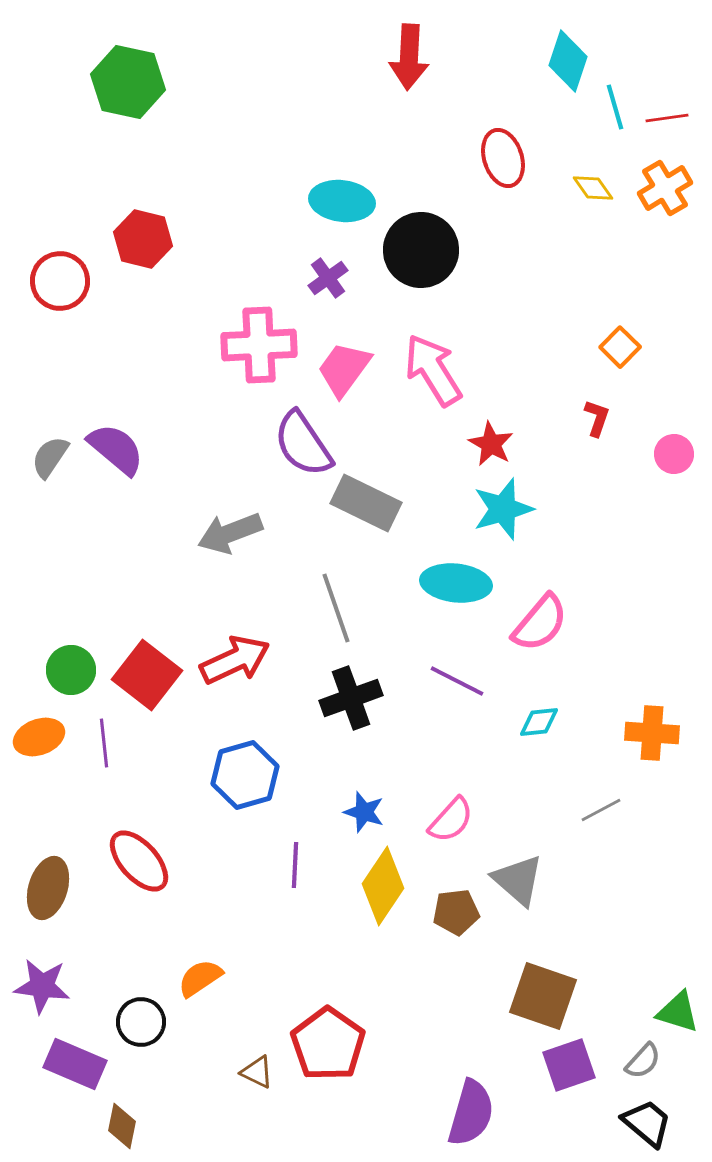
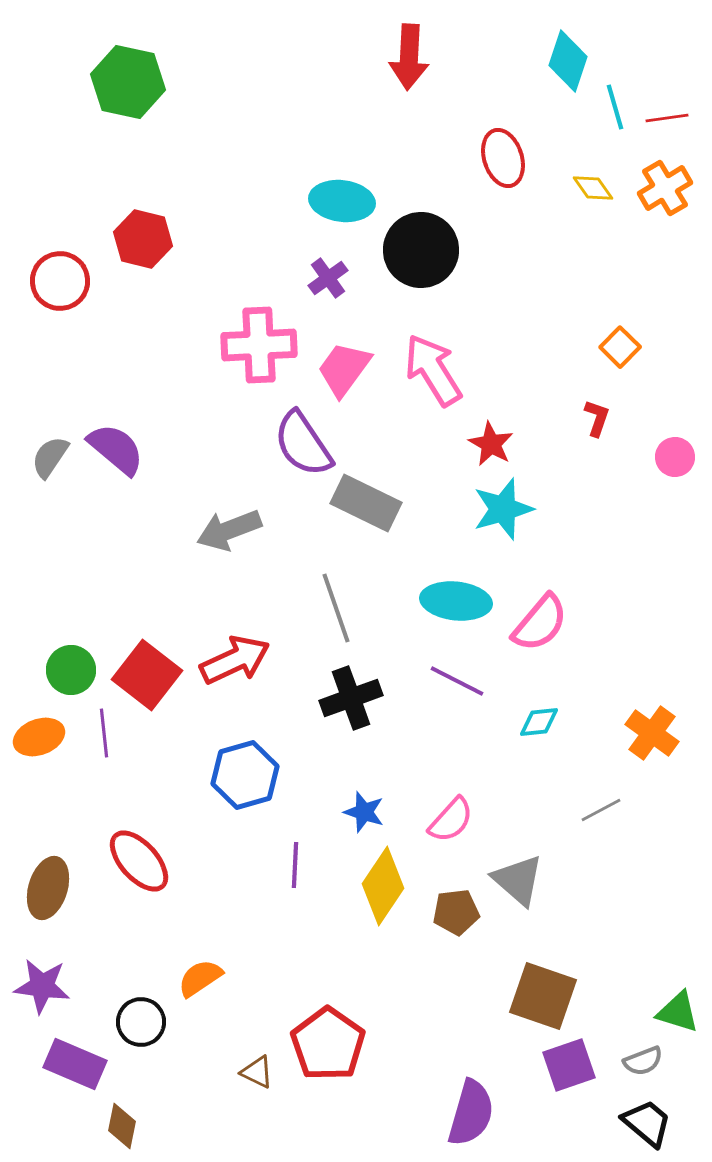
pink circle at (674, 454): moved 1 px right, 3 px down
gray arrow at (230, 533): moved 1 px left, 3 px up
cyan ellipse at (456, 583): moved 18 px down
orange cross at (652, 733): rotated 32 degrees clockwise
purple line at (104, 743): moved 10 px up
gray semicircle at (643, 1061): rotated 27 degrees clockwise
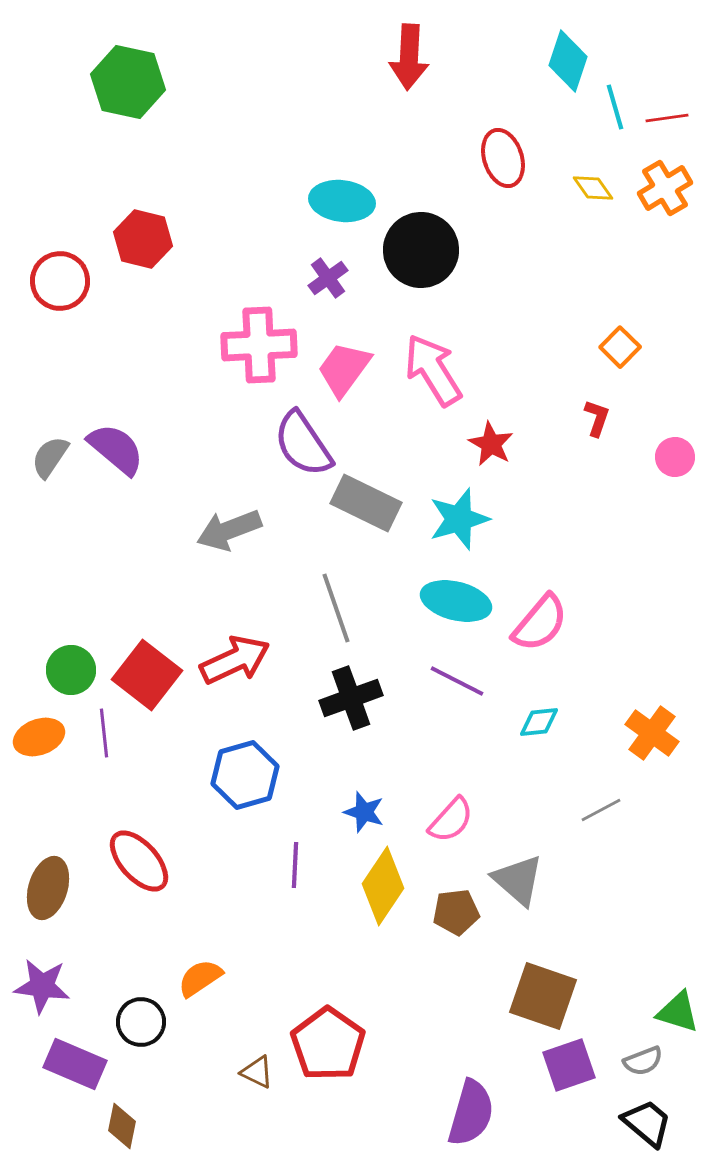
cyan star at (503, 509): moved 44 px left, 10 px down
cyan ellipse at (456, 601): rotated 8 degrees clockwise
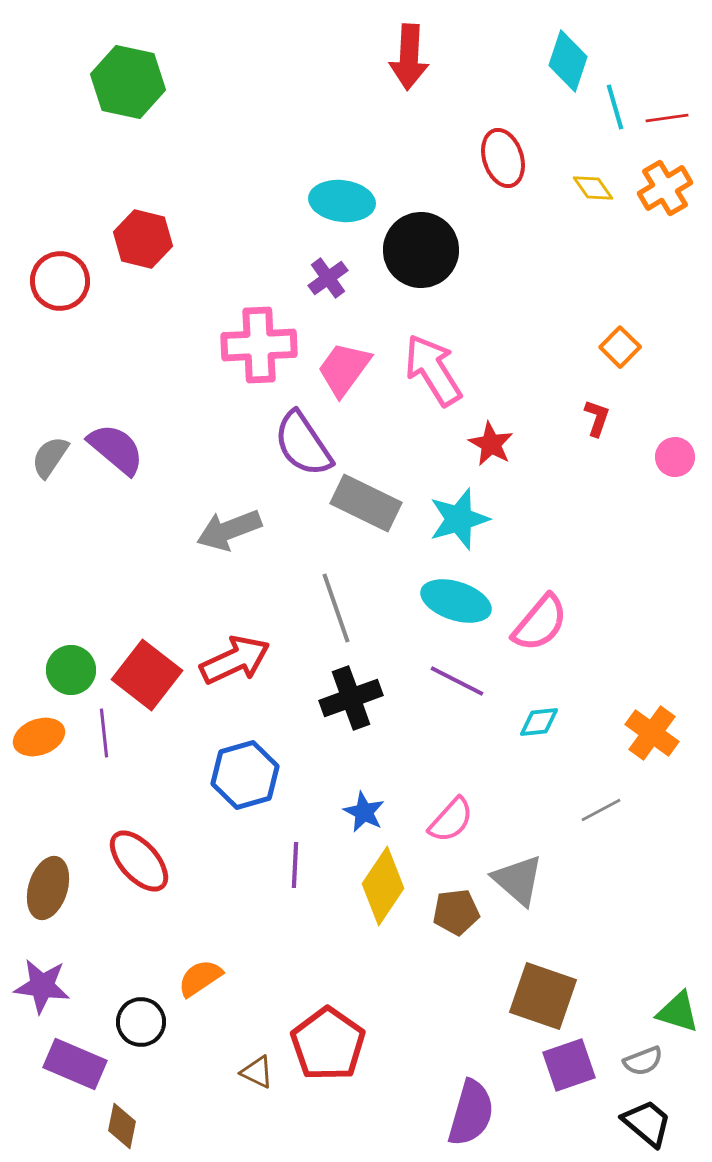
cyan ellipse at (456, 601): rotated 4 degrees clockwise
blue star at (364, 812): rotated 9 degrees clockwise
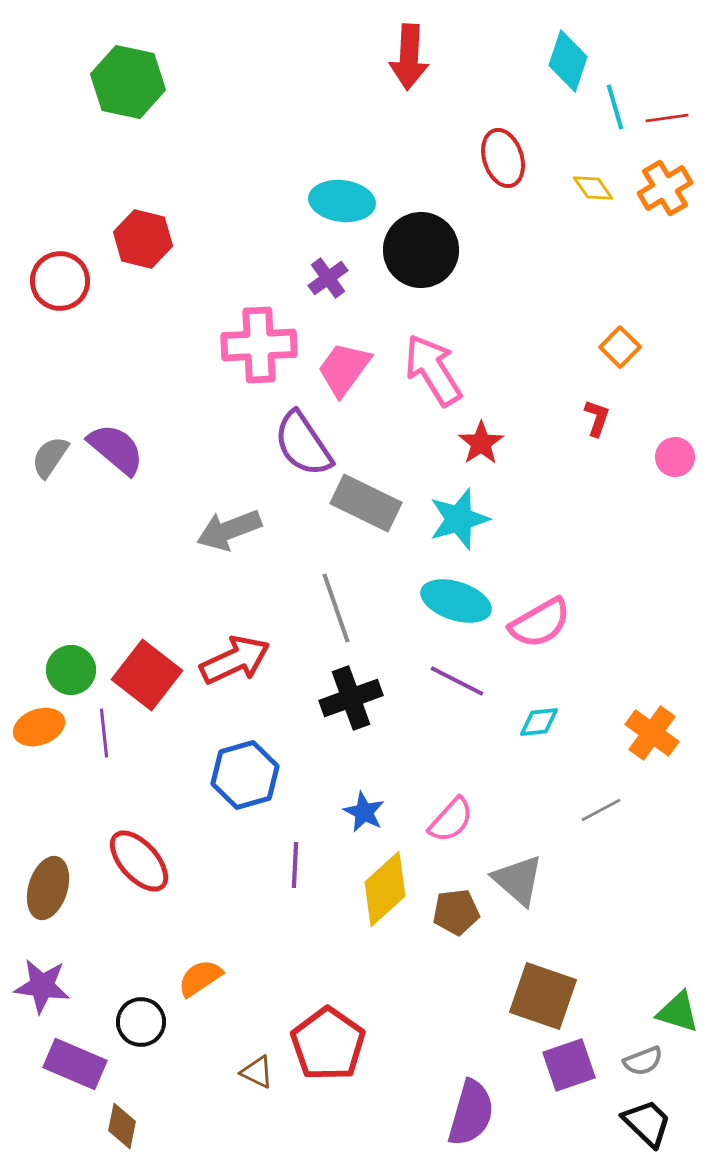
red star at (491, 444): moved 10 px left, 1 px up; rotated 9 degrees clockwise
pink semicircle at (540, 623): rotated 20 degrees clockwise
orange ellipse at (39, 737): moved 10 px up
yellow diamond at (383, 886): moved 2 px right, 3 px down; rotated 14 degrees clockwise
black trapezoid at (647, 1123): rotated 4 degrees clockwise
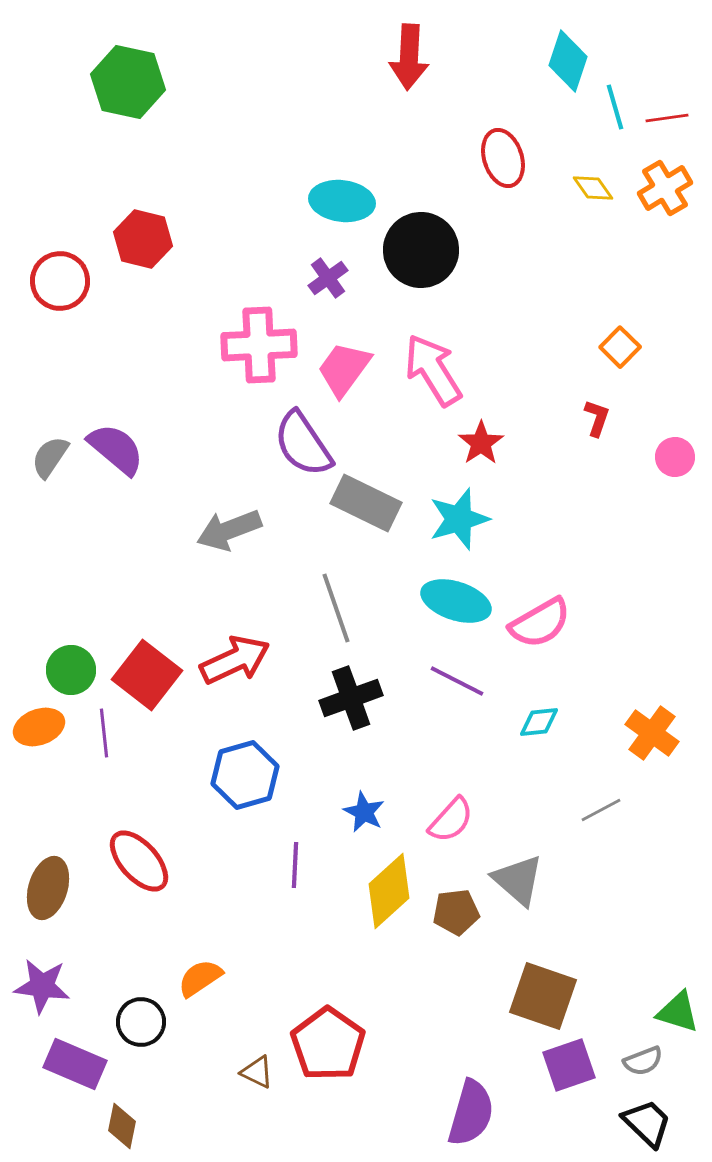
yellow diamond at (385, 889): moved 4 px right, 2 px down
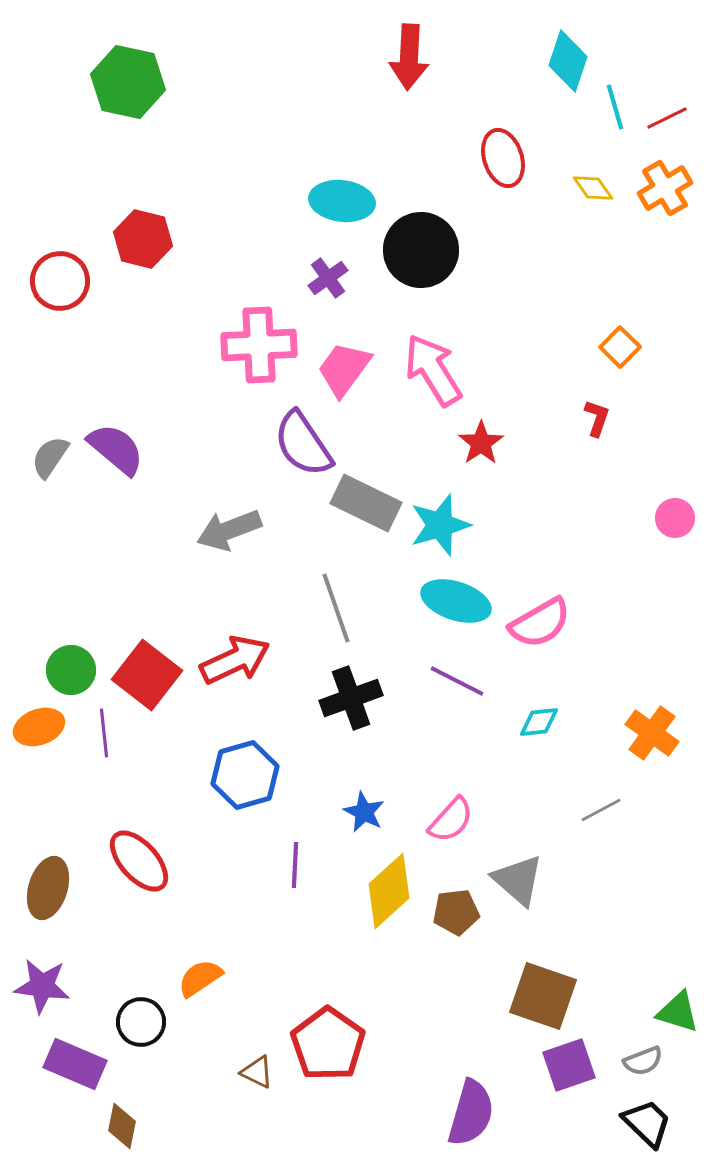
red line at (667, 118): rotated 18 degrees counterclockwise
pink circle at (675, 457): moved 61 px down
cyan star at (459, 519): moved 19 px left, 6 px down
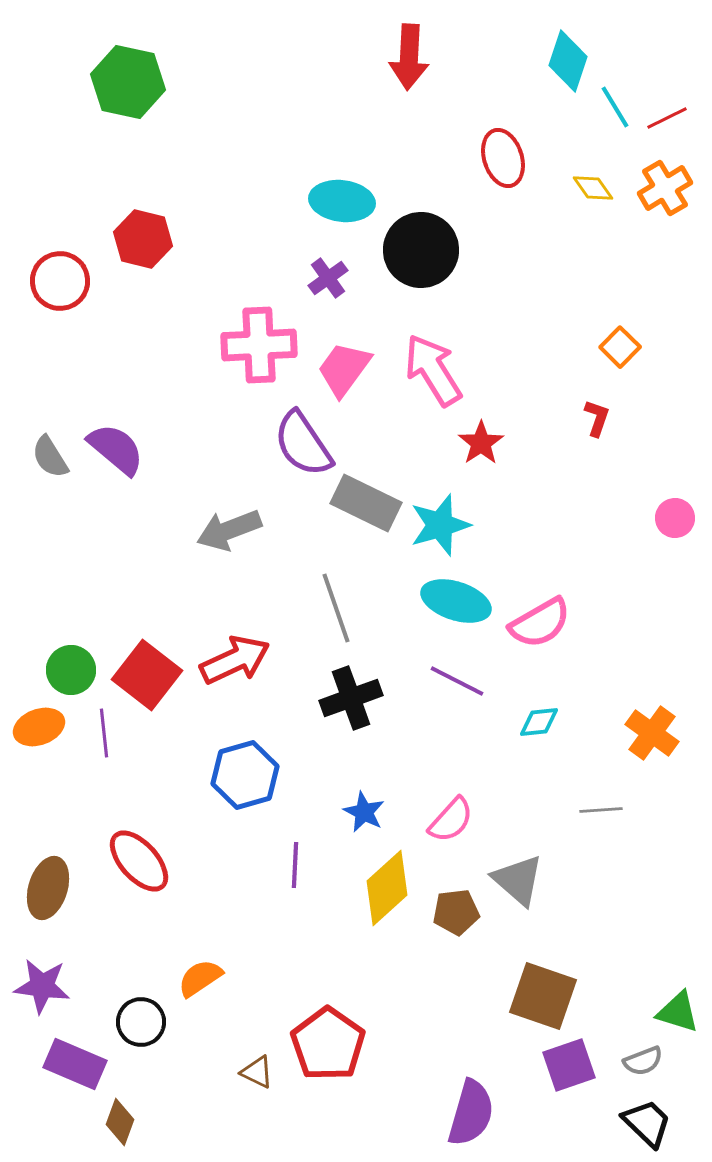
cyan line at (615, 107): rotated 15 degrees counterclockwise
gray semicircle at (50, 457): rotated 66 degrees counterclockwise
gray line at (601, 810): rotated 24 degrees clockwise
yellow diamond at (389, 891): moved 2 px left, 3 px up
brown diamond at (122, 1126): moved 2 px left, 4 px up; rotated 9 degrees clockwise
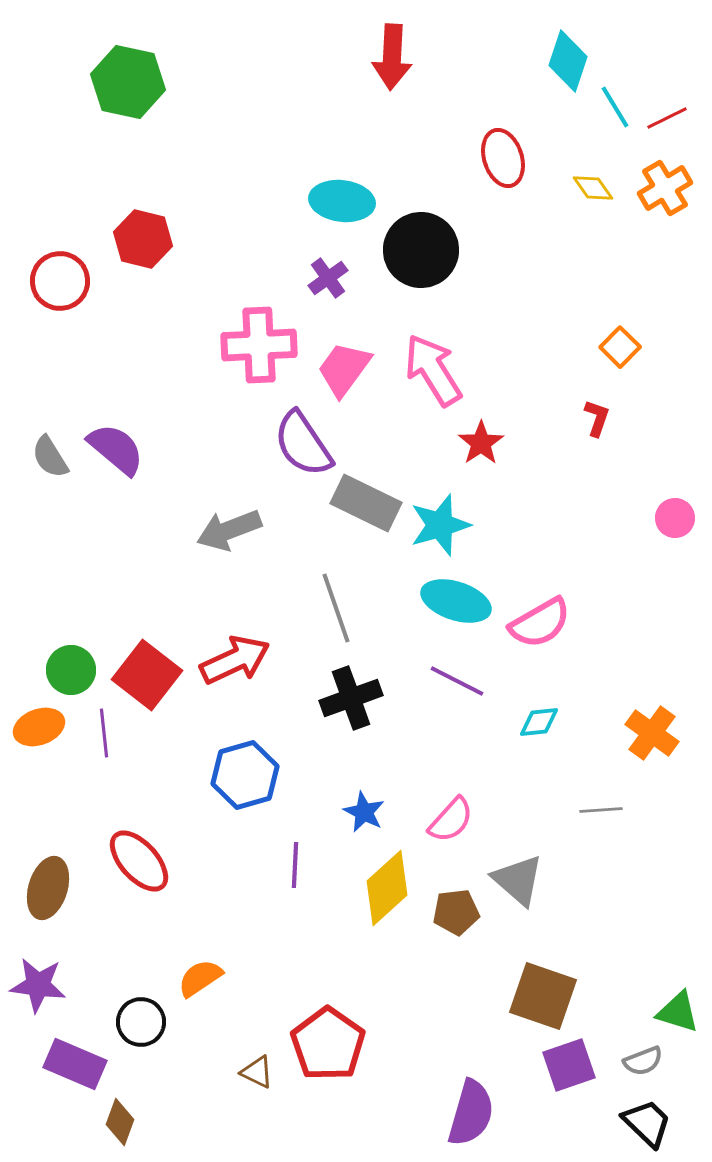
red arrow at (409, 57): moved 17 px left
purple star at (42, 986): moved 4 px left, 1 px up
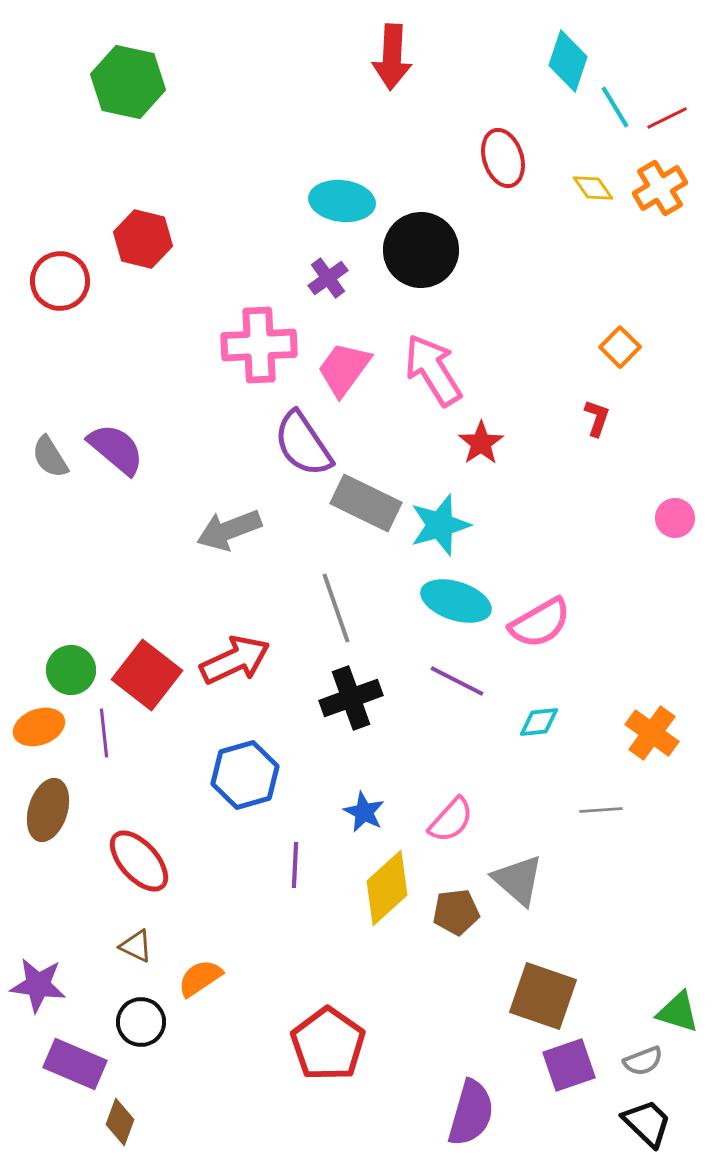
orange cross at (665, 188): moved 5 px left
brown ellipse at (48, 888): moved 78 px up
brown triangle at (257, 1072): moved 121 px left, 126 px up
